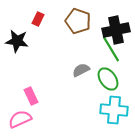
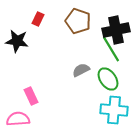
pink semicircle: moved 2 px left; rotated 20 degrees clockwise
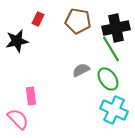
brown pentagon: rotated 10 degrees counterclockwise
black cross: moved 2 px up
black star: rotated 20 degrees counterclockwise
pink rectangle: rotated 18 degrees clockwise
cyan cross: rotated 20 degrees clockwise
pink semicircle: rotated 50 degrees clockwise
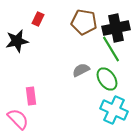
brown pentagon: moved 6 px right, 1 px down
green ellipse: moved 1 px left
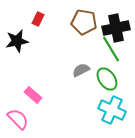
pink rectangle: moved 2 px right, 1 px up; rotated 42 degrees counterclockwise
cyan cross: moved 2 px left
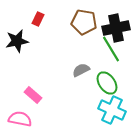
green ellipse: moved 4 px down
pink semicircle: moved 2 px right; rotated 35 degrees counterclockwise
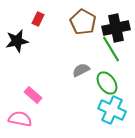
brown pentagon: moved 1 px left; rotated 20 degrees clockwise
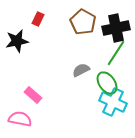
green line: moved 5 px right, 4 px down; rotated 64 degrees clockwise
cyan cross: moved 1 px right, 8 px up
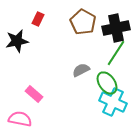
pink rectangle: moved 1 px right, 1 px up
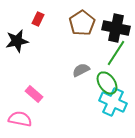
brown pentagon: moved 1 px left, 1 px down; rotated 10 degrees clockwise
black cross: rotated 24 degrees clockwise
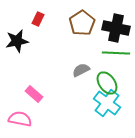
green line: rotated 60 degrees clockwise
cyan cross: moved 6 px left, 1 px down; rotated 12 degrees clockwise
